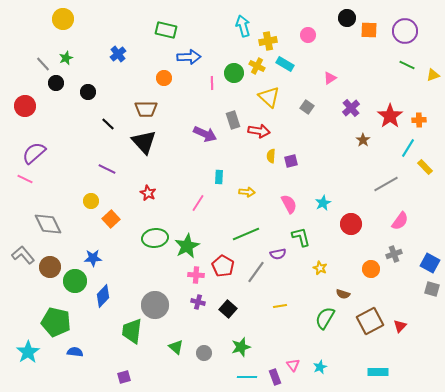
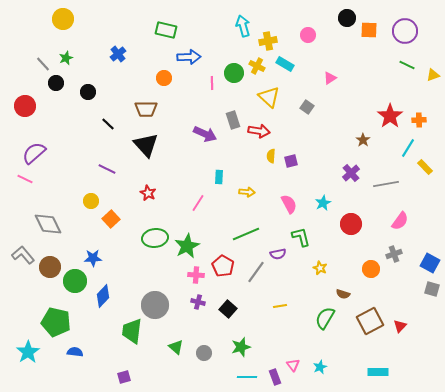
purple cross at (351, 108): moved 65 px down
black triangle at (144, 142): moved 2 px right, 3 px down
gray line at (386, 184): rotated 20 degrees clockwise
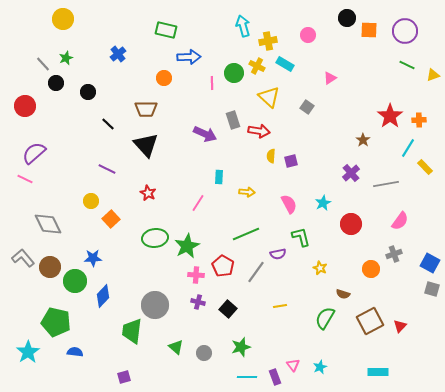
gray L-shape at (23, 255): moved 3 px down
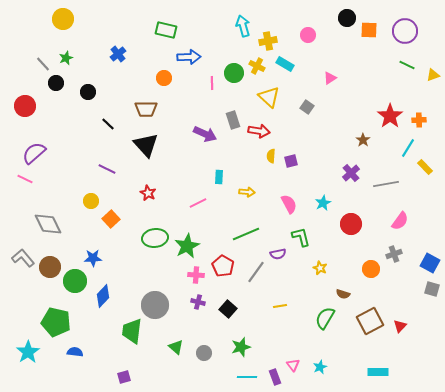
pink line at (198, 203): rotated 30 degrees clockwise
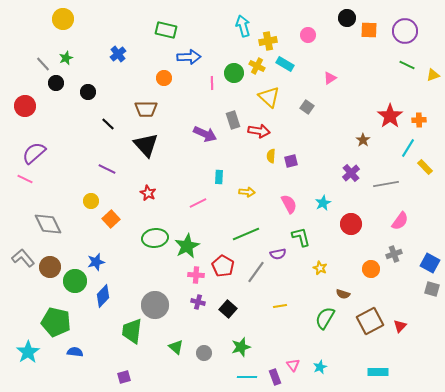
blue star at (93, 258): moved 3 px right, 4 px down; rotated 12 degrees counterclockwise
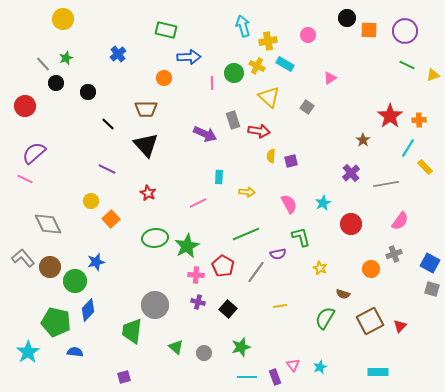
blue diamond at (103, 296): moved 15 px left, 14 px down
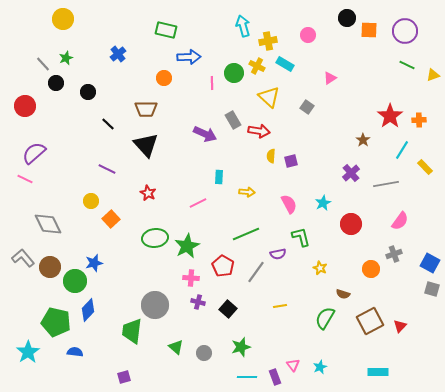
gray rectangle at (233, 120): rotated 12 degrees counterclockwise
cyan line at (408, 148): moved 6 px left, 2 px down
blue star at (96, 262): moved 2 px left, 1 px down
pink cross at (196, 275): moved 5 px left, 3 px down
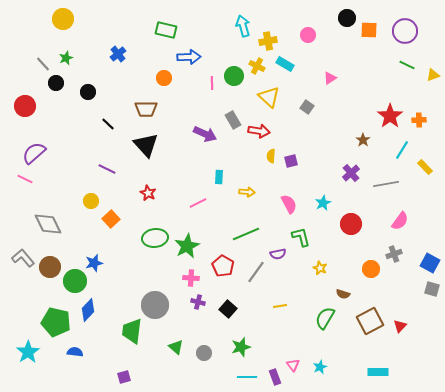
green circle at (234, 73): moved 3 px down
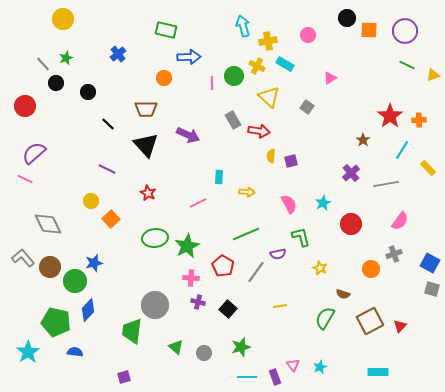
purple arrow at (205, 134): moved 17 px left, 1 px down
yellow rectangle at (425, 167): moved 3 px right, 1 px down
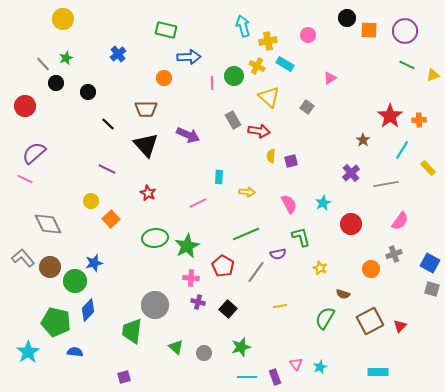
pink triangle at (293, 365): moved 3 px right, 1 px up
